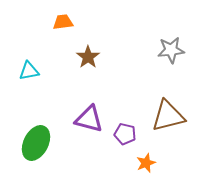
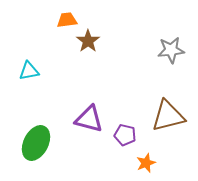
orange trapezoid: moved 4 px right, 2 px up
brown star: moved 16 px up
purple pentagon: moved 1 px down
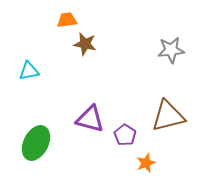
brown star: moved 3 px left, 3 px down; rotated 25 degrees counterclockwise
purple triangle: moved 1 px right
purple pentagon: rotated 20 degrees clockwise
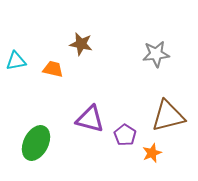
orange trapezoid: moved 14 px left, 49 px down; rotated 20 degrees clockwise
brown star: moved 4 px left
gray star: moved 15 px left, 4 px down
cyan triangle: moved 13 px left, 10 px up
orange star: moved 6 px right, 10 px up
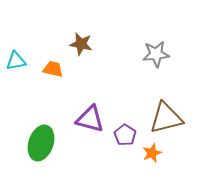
brown triangle: moved 2 px left, 2 px down
green ellipse: moved 5 px right; rotated 8 degrees counterclockwise
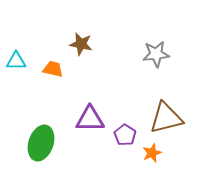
cyan triangle: rotated 10 degrees clockwise
purple triangle: rotated 16 degrees counterclockwise
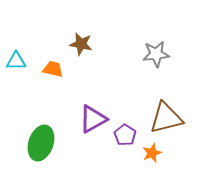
purple triangle: moved 3 px right; rotated 28 degrees counterclockwise
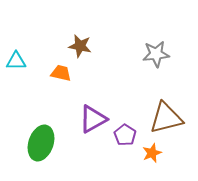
brown star: moved 1 px left, 2 px down
orange trapezoid: moved 8 px right, 4 px down
